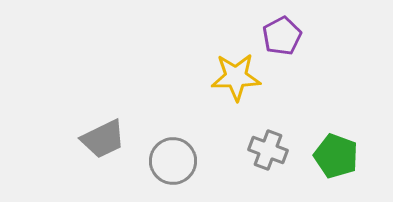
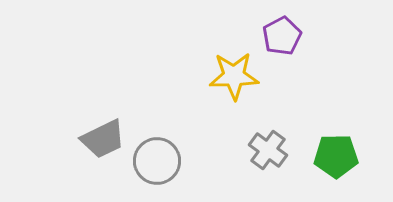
yellow star: moved 2 px left, 1 px up
gray cross: rotated 15 degrees clockwise
green pentagon: rotated 21 degrees counterclockwise
gray circle: moved 16 px left
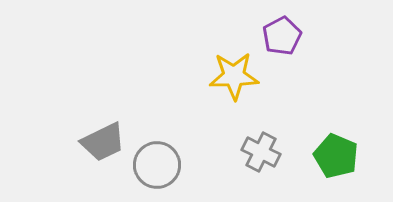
gray trapezoid: moved 3 px down
gray cross: moved 7 px left, 2 px down; rotated 9 degrees counterclockwise
green pentagon: rotated 24 degrees clockwise
gray circle: moved 4 px down
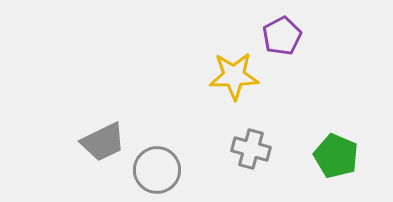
gray cross: moved 10 px left, 3 px up; rotated 12 degrees counterclockwise
gray circle: moved 5 px down
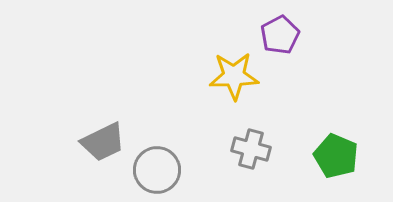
purple pentagon: moved 2 px left, 1 px up
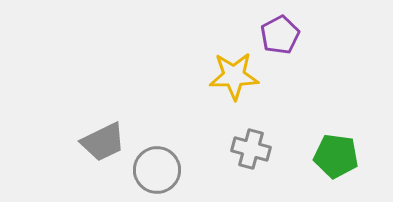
green pentagon: rotated 15 degrees counterclockwise
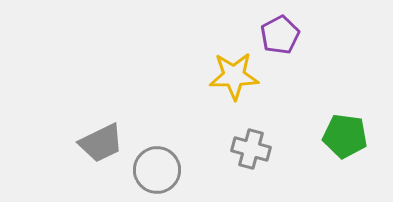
gray trapezoid: moved 2 px left, 1 px down
green pentagon: moved 9 px right, 20 px up
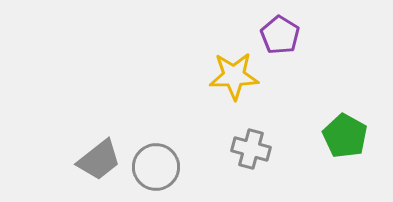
purple pentagon: rotated 12 degrees counterclockwise
green pentagon: rotated 21 degrees clockwise
gray trapezoid: moved 2 px left, 17 px down; rotated 12 degrees counterclockwise
gray circle: moved 1 px left, 3 px up
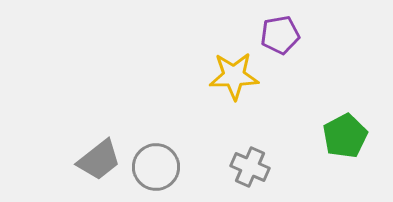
purple pentagon: rotated 30 degrees clockwise
green pentagon: rotated 15 degrees clockwise
gray cross: moved 1 px left, 18 px down; rotated 9 degrees clockwise
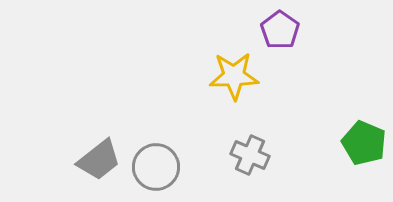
purple pentagon: moved 5 px up; rotated 27 degrees counterclockwise
green pentagon: moved 19 px right, 7 px down; rotated 21 degrees counterclockwise
gray cross: moved 12 px up
